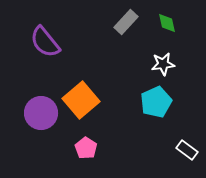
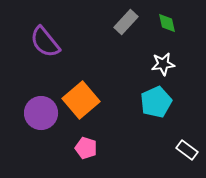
pink pentagon: rotated 15 degrees counterclockwise
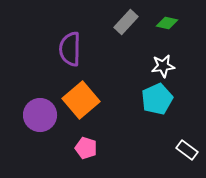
green diamond: rotated 65 degrees counterclockwise
purple semicircle: moved 25 px right, 7 px down; rotated 40 degrees clockwise
white star: moved 2 px down
cyan pentagon: moved 1 px right, 3 px up
purple circle: moved 1 px left, 2 px down
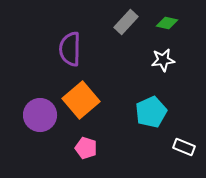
white star: moved 6 px up
cyan pentagon: moved 6 px left, 13 px down
white rectangle: moved 3 px left, 3 px up; rotated 15 degrees counterclockwise
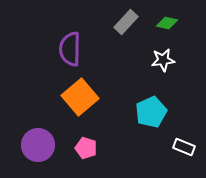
orange square: moved 1 px left, 3 px up
purple circle: moved 2 px left, 30 px down
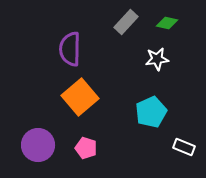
white star: moved 6 px left, 1 px up
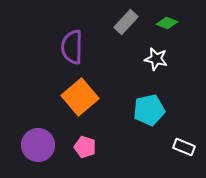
green diamond: rotated 10 degrees clockwise
purple semicircle: moved 2 px right, 2 px up
white star: moved 1 px left; rotated 20 degrees clockwise
cyan pentagon: moved 2 px left, 2 px up; rotated 12 degrees clockwise
pink pentagon: moved 1 px left, 1 px up
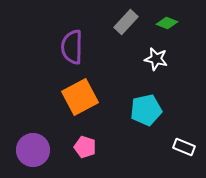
orange square: rotated 12 degrees clockwise
cyan pentagon: moved 3 px left
purple circle: moved 5 px left, 5 px down
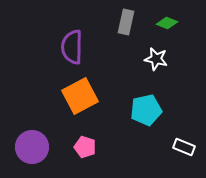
gray rectangle: rotated 30 degrees counterclockwise
orange square: moved 1 px up
purple circle: moved 1 px left, 3 px up
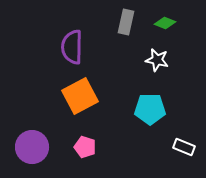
green diamond: moved 2 px left
white star: moved 1 px right, 1 px down
cyan pentagon: moved 4 px right, 1 px up; rotated 12 degrees clockwise
